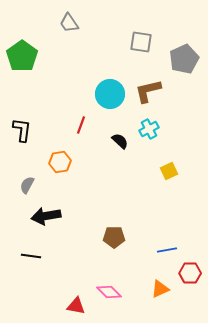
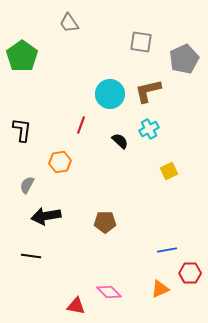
brown pentagon: moved 9 px left, 15 px up
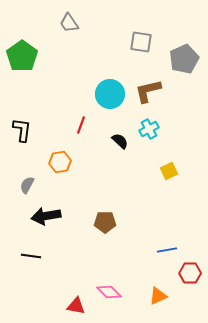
orange triangle: moved 2 px left, 7 px down
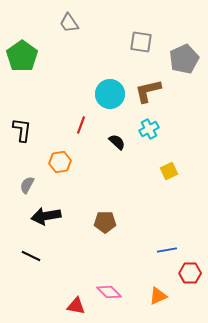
black semicircle: moved 3 px left, 1 px down
black line: rotated 18 degrees clockwise
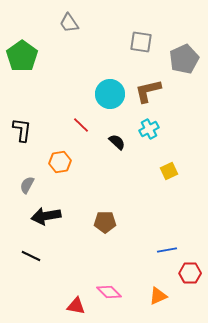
red line: rotated 66 degrees counterclockwise
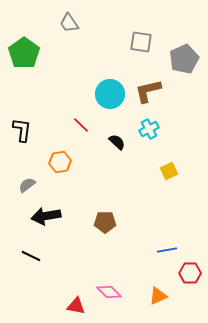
green pentagon: moved 2 px right, 3 px up
gray semicircle: rotated 24 degrees clockwise
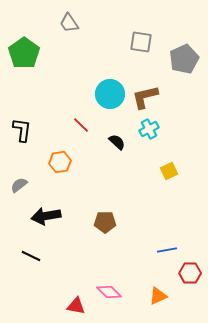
brown L-shape: moved 3 px left, 6 px down
gray semicircle: moved 8 px left
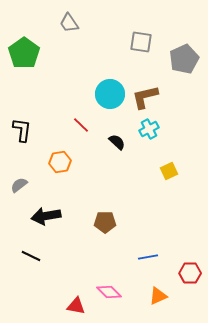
blue line: moved 19 px left, 7 px down
